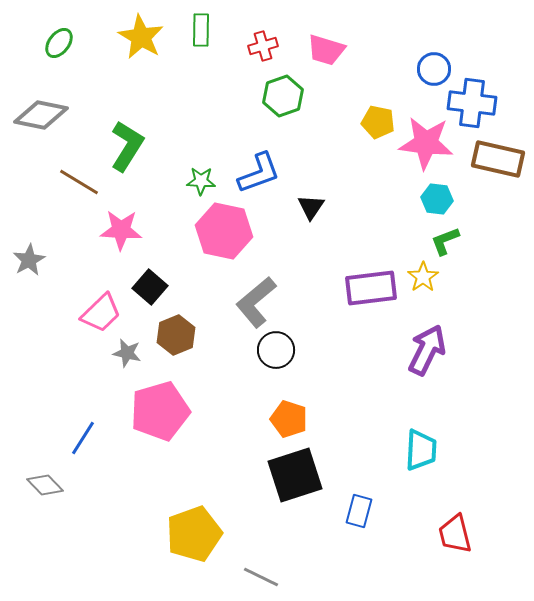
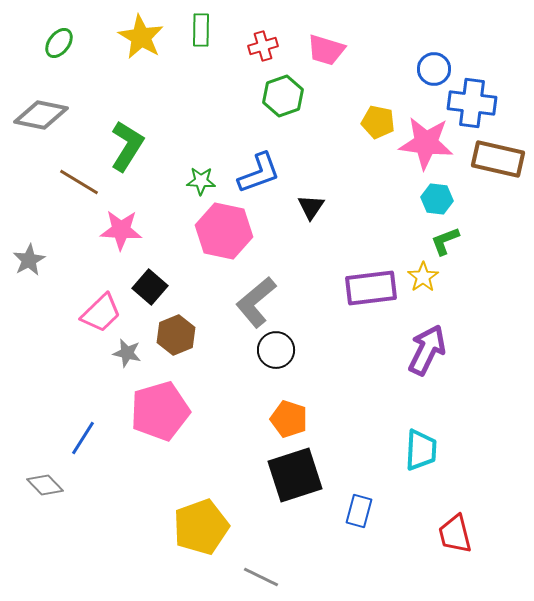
yellow pentagon at (194, 534): moved 7 px right, 7 px up
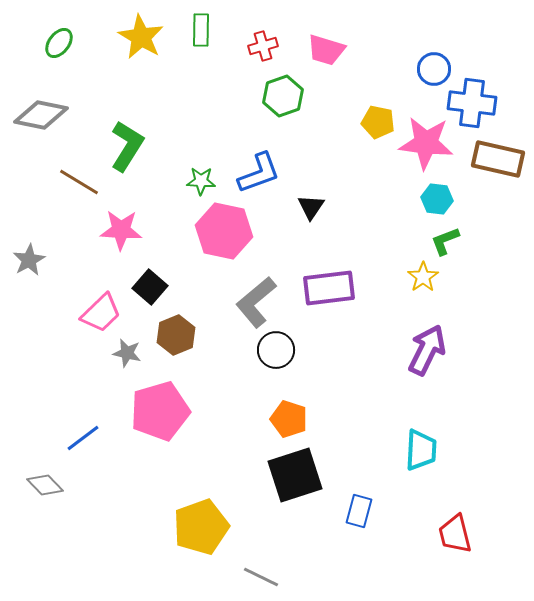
purple rectangle at (371, 288): moved 42 px left
blue line at (83, 438): rotated 21 degrees clockwise
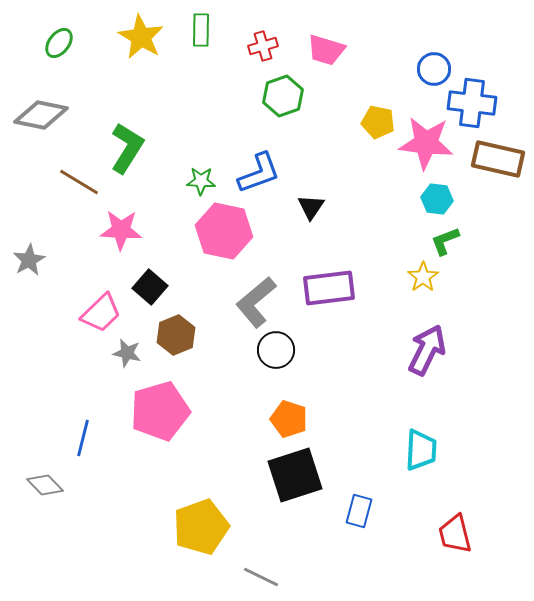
green L-shape at (127, 146): moved 2 px down
blue line at (83, 438): rotated 39 degrees counterclockwise
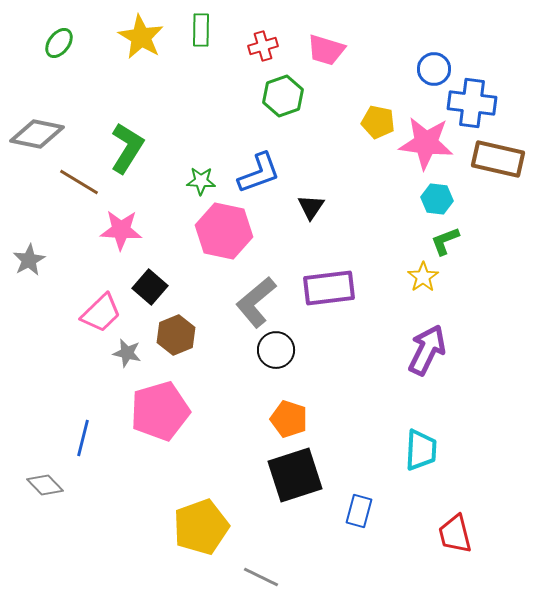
gray diamond at (41, 115): moved 4 px left, 19 px down
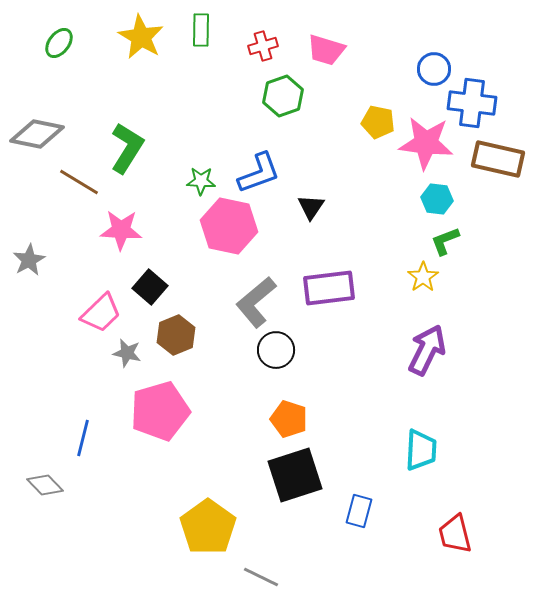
pink hexagon at (224, 231): moved 5 px right, 5 px up
yellow pentagon at (201, 527): moved 7 px right; rotated 16 degrees counterclockwise
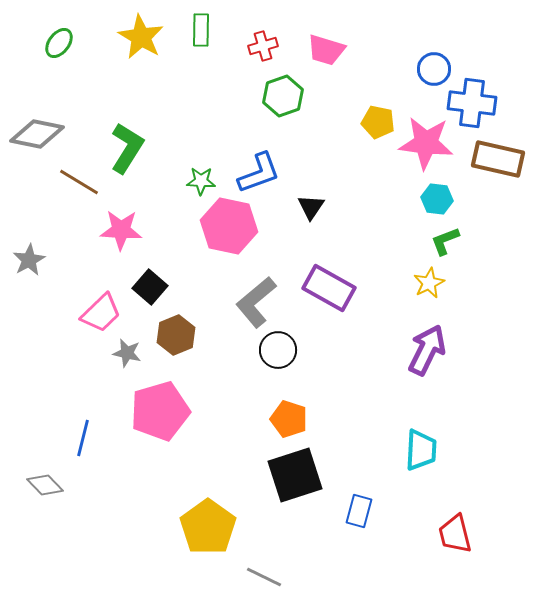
yellow star at (423, 277): moved 6 px right, 6 px down; rotated 8 degrees clockwise
purple rectangle at (329, 288): rotated 36 degrees clockwise
black circle at (276, 350): moved 2 px right
gray line at (261, 577): moved 3 px right
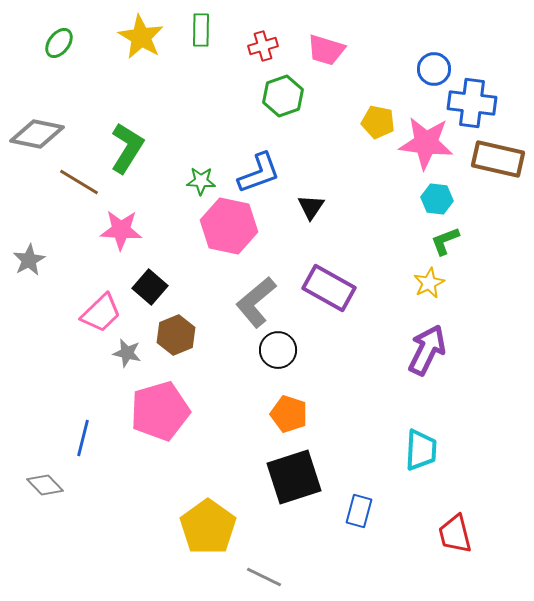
orange pentagon at (289, 419): moved 5 px up
black square at (295, 475): moved 1 px left, 2 px down
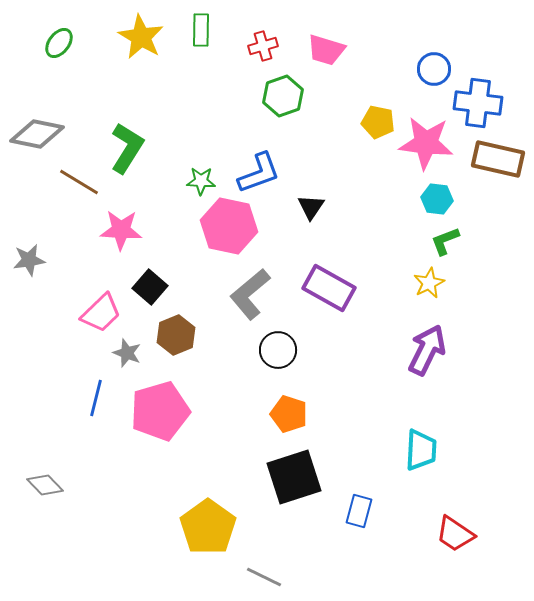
blue cross at (472, 103): moved 6 px right
gray star at (29, 260): rotated 20 degrees clockwise
gray L-shape at (256, 302): moved 6 px left, 8 px up
gray star at (127, 353): rotated 8 degrees clockwise
blue line at (83, 438): moved 13 px right, 40 px up
red trapezoid at (455, 534): rotated 42 degrees counterclockwise
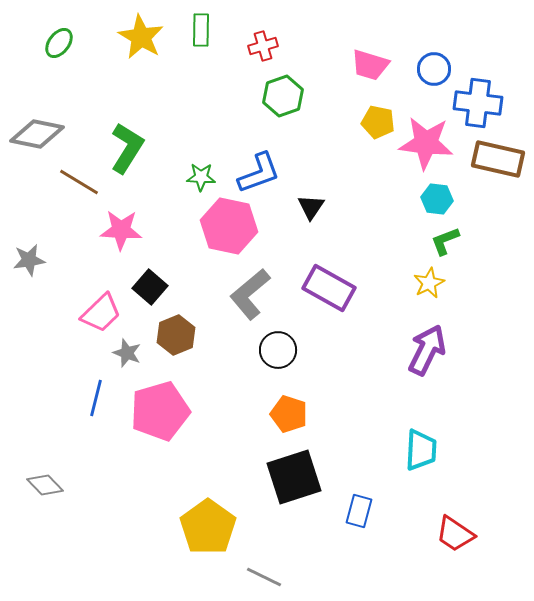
pink trapezoid at (326, 50): moved 44 px right, 15 px down
green star at (201, 181): moved 4 px up
